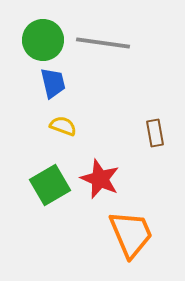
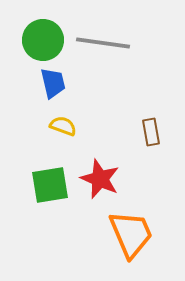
brown rectangle: moved 4 px left, 1 px up
green square: rotated 21 degrees clockwise
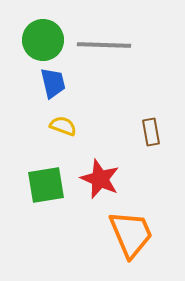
gray line: moved 1 px right, 2 px down; rotated 6 degrees counterclockwise
green square: moved 4 px left
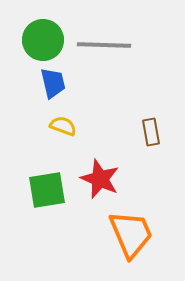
green square: moved 1 px right, 5 px down
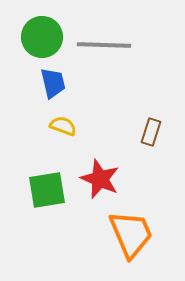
green circle: moved 1 px left, 3 px up
brown rectangle: rotated 28 degrees clockwise
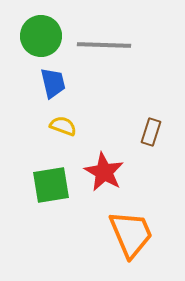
green circle: moved 1 px left, 1 px up
red star: moved 4 px right, 7 px up; rotated 6 degrees clockwise
green square: moved 4 px right, 5 px up
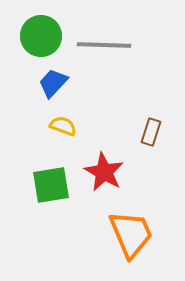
blue trapezoid: rotated 124 degrees counterclockwise
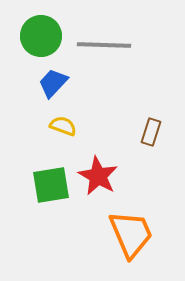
red star: moved 6 px left, 4 px down
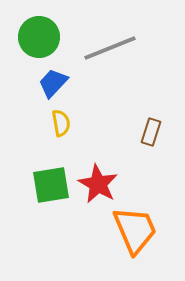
green circle: moved 2 px left, 1 px down
gray line: moved 6 px right, 3 px down; rotated 24 degrees counterclockwise
yellow semicircle: moved 2 px left, 3 px up; rotated 60 degrees clockwise
red star: moved 8 px down
orange trapezoid: moved 4 px right, 4 px up
